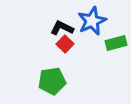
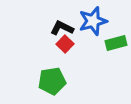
blue star: moved 1 px right; rotated 8 degrees clockwise
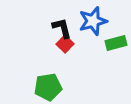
black L-shape: rotated 50 degrees clockwise
green pentagon: moved 4 px left, 6 px down
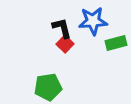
blue star: rotated 12 degrees clockwise
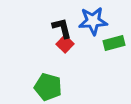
green rectangle: moved 2 px left
green pentagon: rotated 24 degrees clockwise
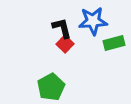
green pentagon: moved 3 px right; rotated 28 degrees clockwise
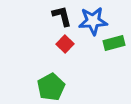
black L-shape: moved 12 px up
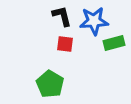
blue star: moved 1 px right
red square: rotated 36 degrees counterclockwise
green pentagon: moved 1 px left, 3 px up; rotated 12 degrees counterclockwise
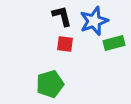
blue star: rotated 16 degrees counterclockwise
green pentagon: rotated 24 degrees clockwise
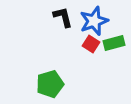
black L-shape: moved 1 px right, 1 px down
red square: moved 26 px right; rotated 24 degrees clockwise
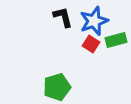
green rectangle: moved 2 px right, 3 px up
green pentagon: moved 7 px right, 3 px down
